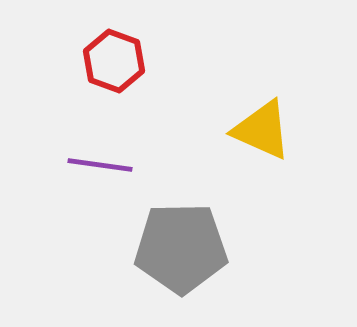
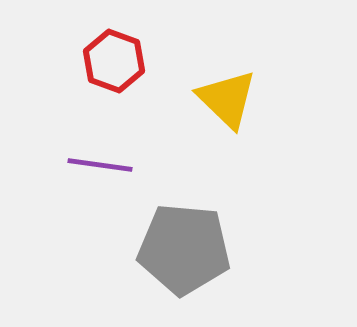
yellow triangle: moved 35 px left, 31 px up; rotated 20 degrees clockwise
gray pentagon: moved 3 px right, 1 px down; rotated 6 degrees clockwise
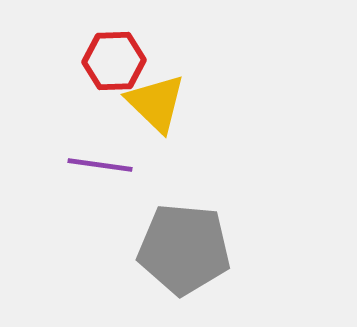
red hexagon: rotated 22 degrees counterclockwise
yellow triangle: moved 71 px left, 4 px down
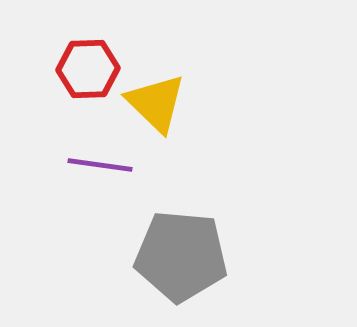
red hexagon: moved 26 px left, 8 px down
gray pentagon: moved 3 px left, 7 px down
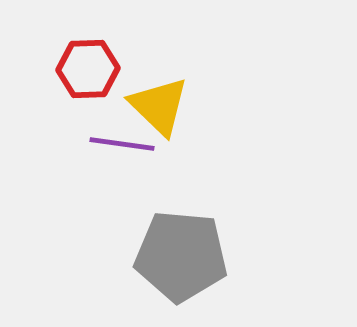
yellow triangle: moved 3 px right, 3 px down
purple line: moved 22 px right, 21 px up
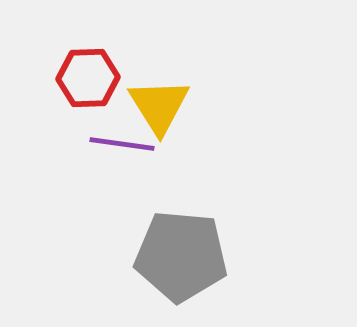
red hexagon: moved 9 px down
yellow triangle: rotated 14 degrees clockwise
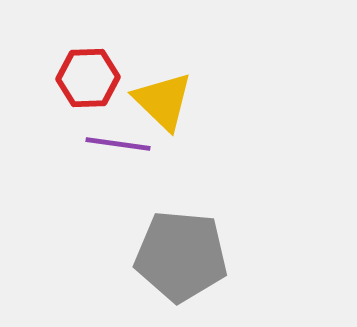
yellow triangle: moved 4 px right, 5 px up; rotated 14 degrees counterclockwise
purple line: moved 4 px left
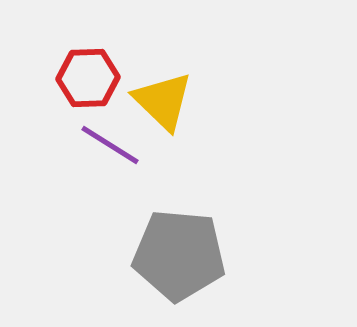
purple line: moved 8 px left, 1 px down; rotated 24 degrees clockwise
gray pentagon: moved 2 px left, 1 px up
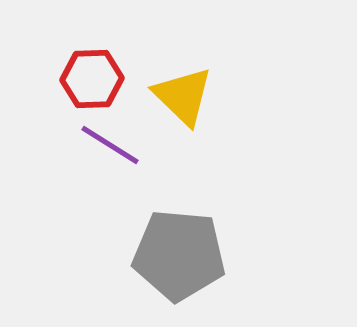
red hexagon: moved 4 px right, 1 px down
yellow triangle: moved 20 px right, 5 px up
